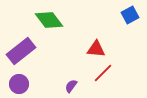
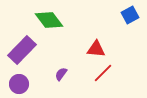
purple rectangle: moved 1 px right, 1 px up; rotated 8 degrees counterclockwise
purple semicircle: moved 10 px left, 12 px up
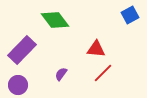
green diamond: moved 6 px right
purple circle: moved 1 px left, 1 px down
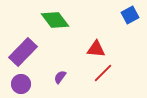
purple rectangle: moved 1 px right, 2 px down
purple semicircle: moved 1 px left, 3 px down
purple circle: moved 3 px right, 1 px up
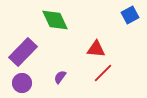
green diamond: rotated 12 degrees clockwise
purple circle: moved 1 px right, 1 px up
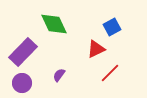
blue square: moved 18 px left, 12 px down
green diamond: moved 1 px left, 4 px down
red triangle: rotated 30 degrees counterclockwise
red line: moved 7 px right
purple semicircle: moved 1 px left, 2 px up
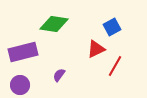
green diamond: rotated 56 degrees counterclockwise
purple rectangle: rotated 32 degrees clockwise
red line: moved 5 px right, 7 px up; rotated 15 degrees counterclockwise
purple circle: moved 2 px left, 2 px down
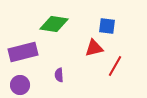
blue square: moved 5 px left, 1 px up; rotated 36 degrees clockwise
red triangle: moved 2 px left, 1 px up; rotated 12 degrees clockwise
purple semicircle: rotated 40 degrees counterclockwise
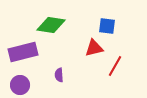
green diamond: moved 3 px left, 1 px down
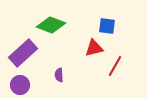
green diamond: rotated 12 degrees clockwise
purple rectangle: moved 1 px down; rotated 28 degrees counterclockwise
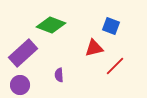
blue square: moved 4 px right; rotated 12 degrees clockwise
red line: rotated 15 degrees clockwise
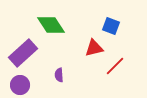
green diamond: rotated 36 degrees clockwise
